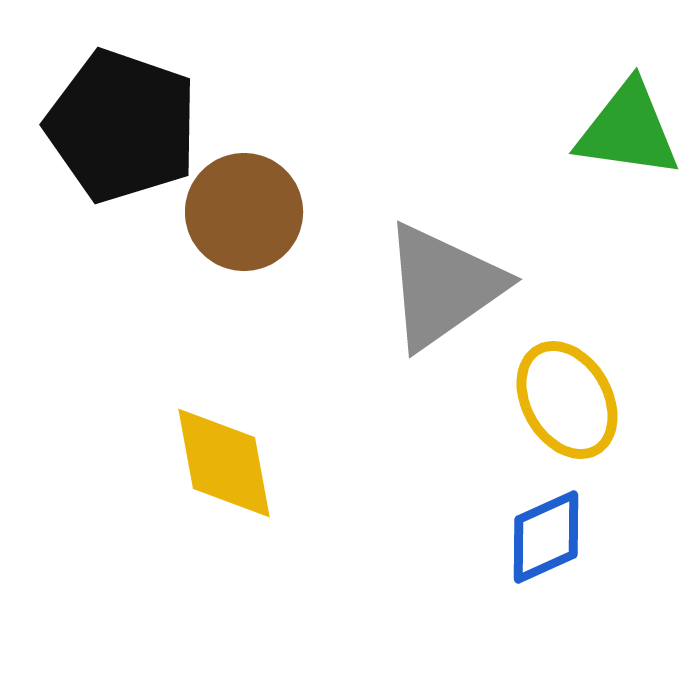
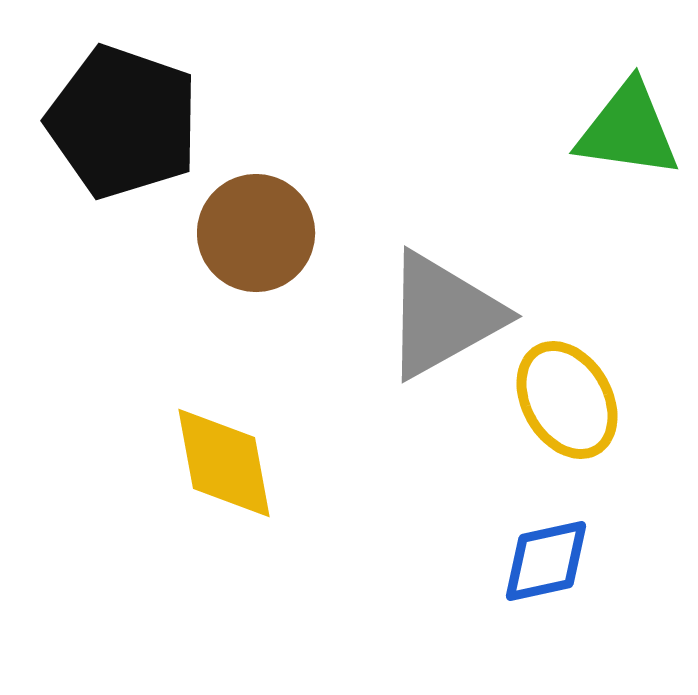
black pentagon: moved 1 px right, 4 px up
brown circle: moved 12 px right, 21 px down
gray triangle: moved 29 px down; rotated 6 degrees clockwise
blue diamond: moved 24 px down; rotated 12 degrees clockwise
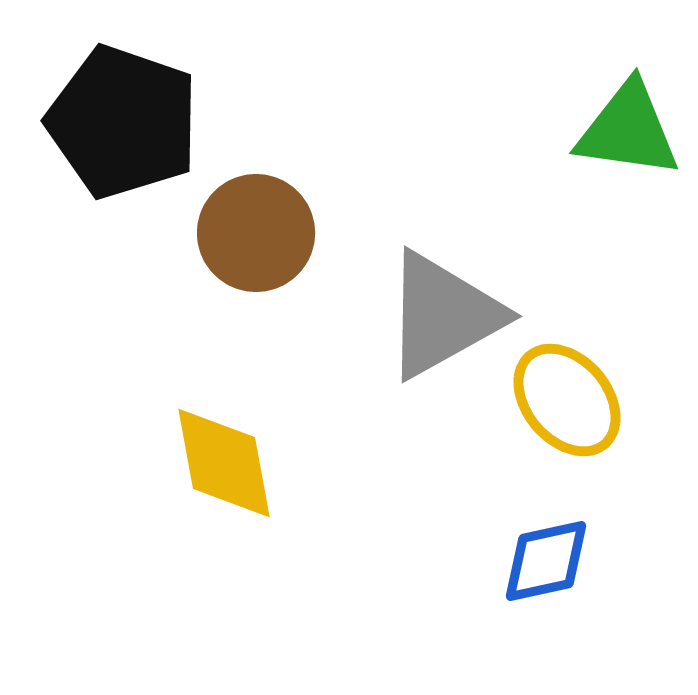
yellow ellipse: rotated 10 degrees counterclockwise
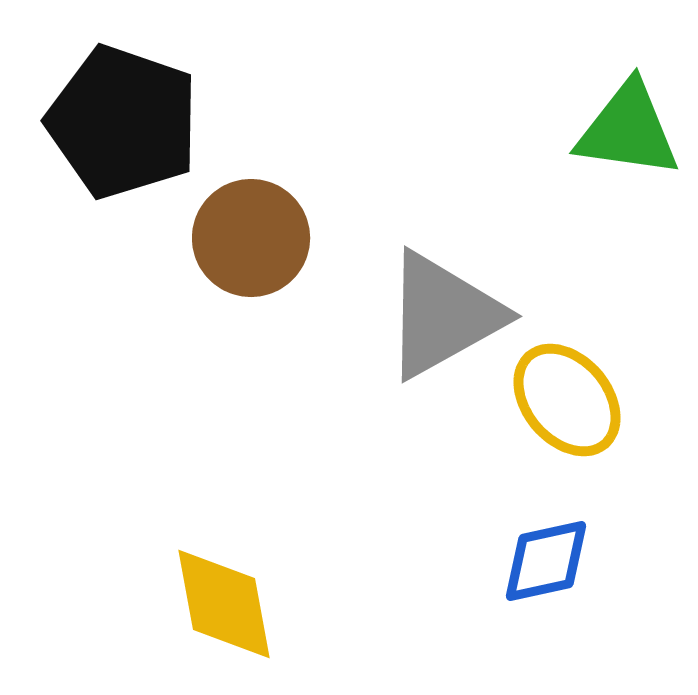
brown circle: moved 5 px left, 5 px down
yellow diamond: moved 141 px down
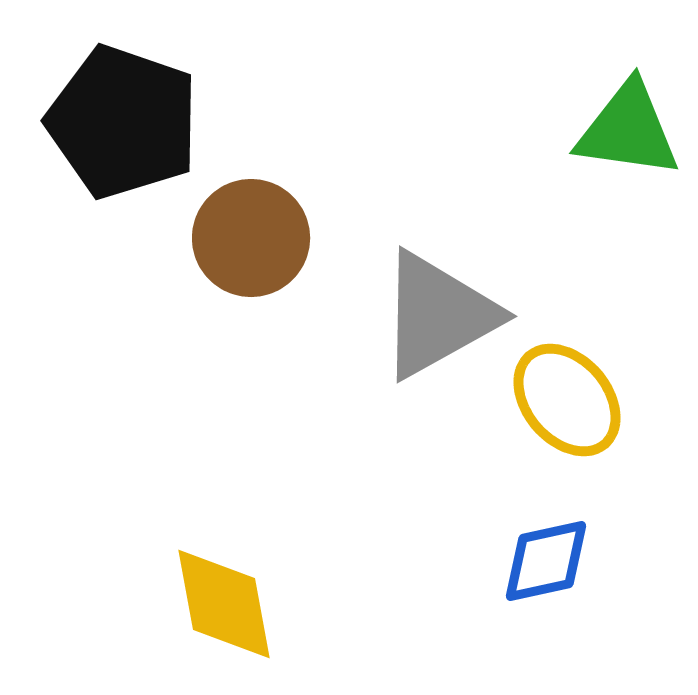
gray triangle: moved 5 px left
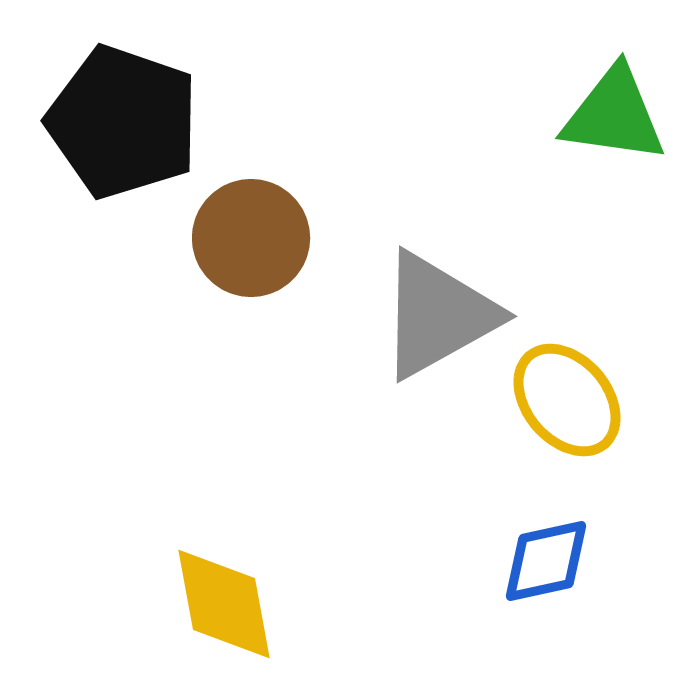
green triangle: moved 14 px left, 15 px up
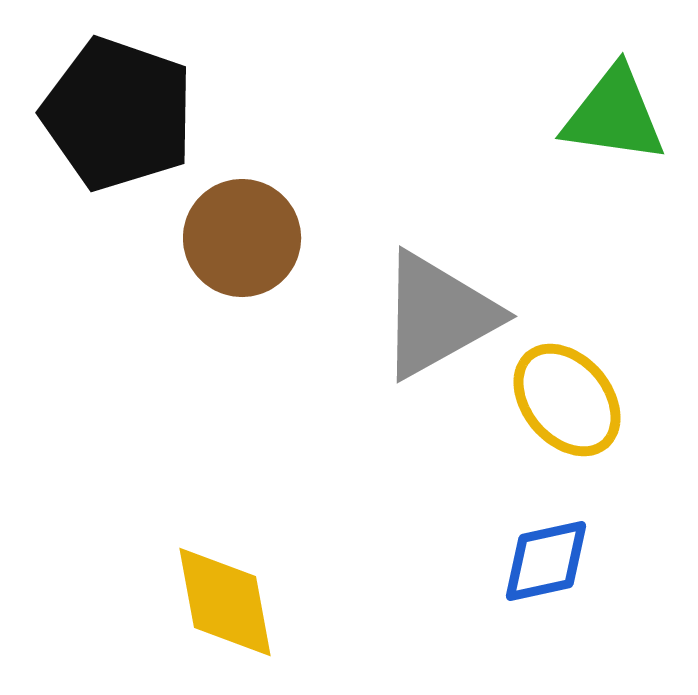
black pentagon: moved 5 px left, 8 px up
brown circle: moved 9 px left
yellow diamond: moved 1 px right, 2 px up
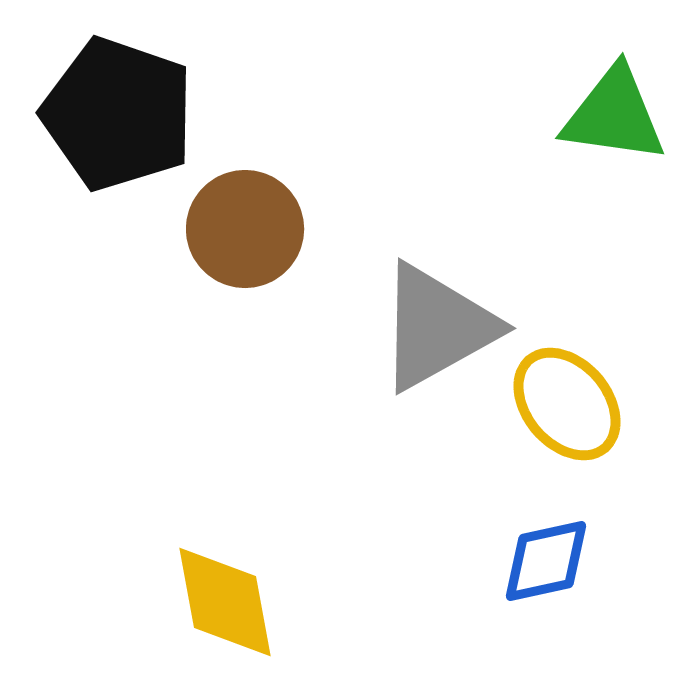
brown circle: moved 3 px right, 9 px up
gray triangle: moved 1 px left, 12 px down
yellow ellipse: moved 4 px down
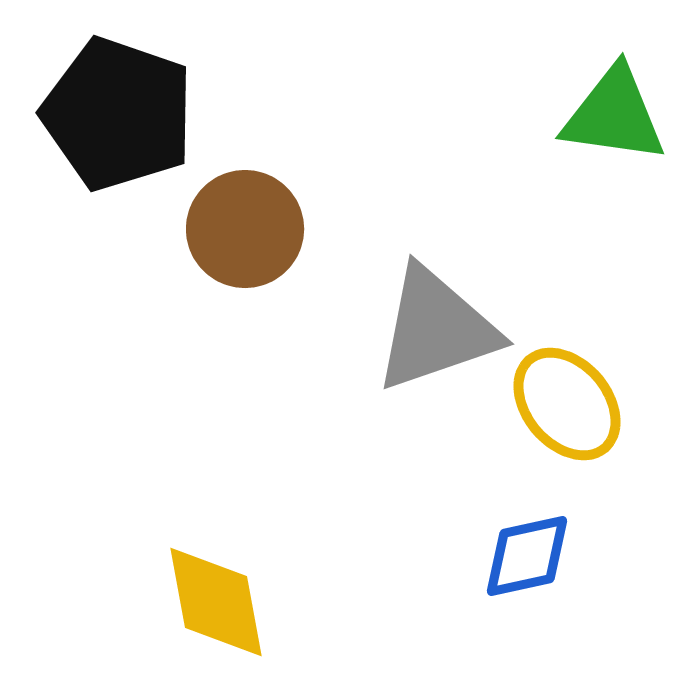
gray triangle: moved 1 px left, 2 px down; rotated 10 degrees clockwise
blue diamond: moved 19 px left, 5 px up
yellow diamond: moved 9 px left
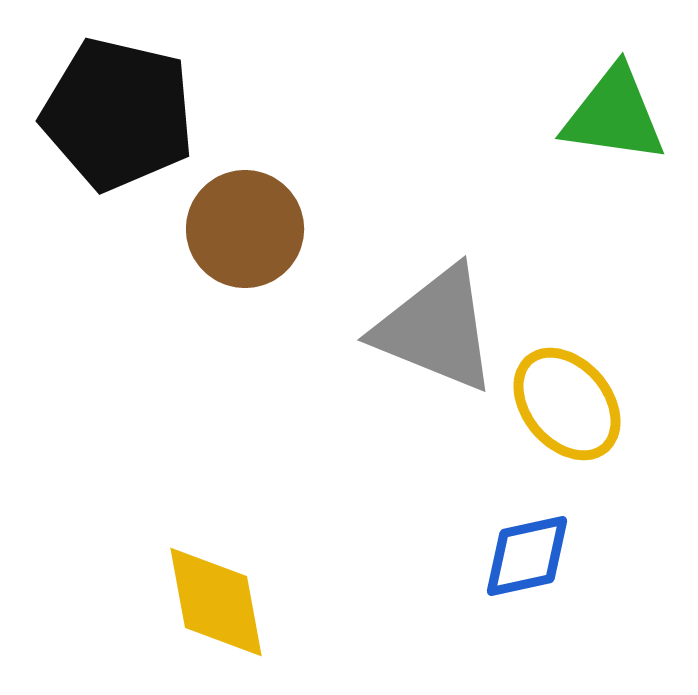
black pentagon: rotated 6 degrees counterclockwise
gray triangle: rotated 41 degrees clockwise
